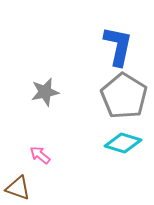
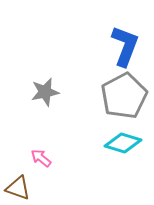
blue L-shape: moved 7 px right; rotated 9 degrees clockwise
gray pentagon: rotated 12 degrees clockwise
pink arrow: moved 1 px right, 3 px down
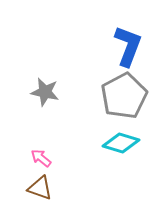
blue L-shape: moved 3 px right
gray star: rotated 24 degrees clockwise
cyan diamond: moved 2 px left
brown triangle: moved 22 px right
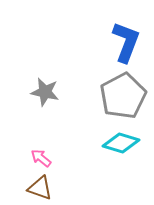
blue L-shape: moved 2 px left, 4 px up
gray pentagon: moved 1 px left
